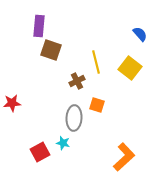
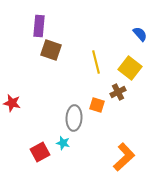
brown cross: moved 41 px right, 11 px down
red star: rotated 18 degrees clockwise
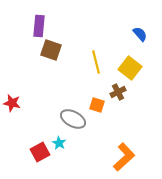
gray ellipse: moved 1 px left, 1 px down; rotated 65 degrees counterclockwise
cyan star: moved 4 px left; rotated 16 degrees clockwise
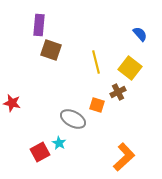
purple rectangle: moved 1 px up
